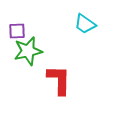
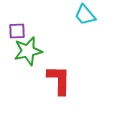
cyan trapezoid: moved 9 px up; rotated 15 degrees clockwise
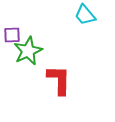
purple square: moved 5 px left, 4 px down
green star: rotated 12 degrees counterclockwise
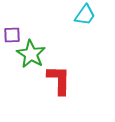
cyan trapezoid: rotated 105 degrees counterclockwise
green star: moved 3 px right, 3 px down; rotated 16 degrees counterclockwise
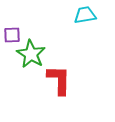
cyan trapezoid: rotated 135 degrees counterclockwise
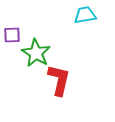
green star: moved 5 px right, 1 px up
red L-shape: rotated 12 degrees clockwise
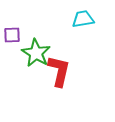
cyan trapezoid: moved 2 px left, 4 px down
red L-shape: moved 9 px up
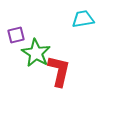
purple square: moved 4 px right; rotated 12 degrees counterclockwise
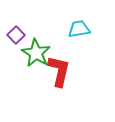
cyan trapezoid: moved 4 px left, 10 px down
purple square: rotated 30 degrees counterclockwise
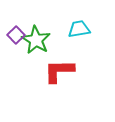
green star: moved 13 px up
red L-shape: rotated 104 degrees counterclockwise
